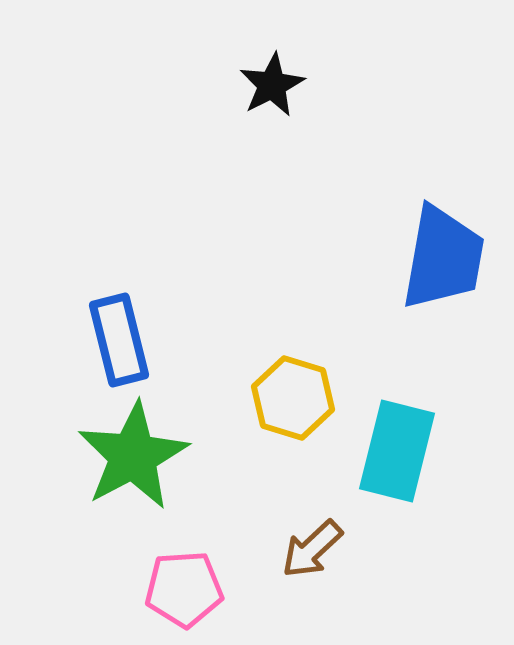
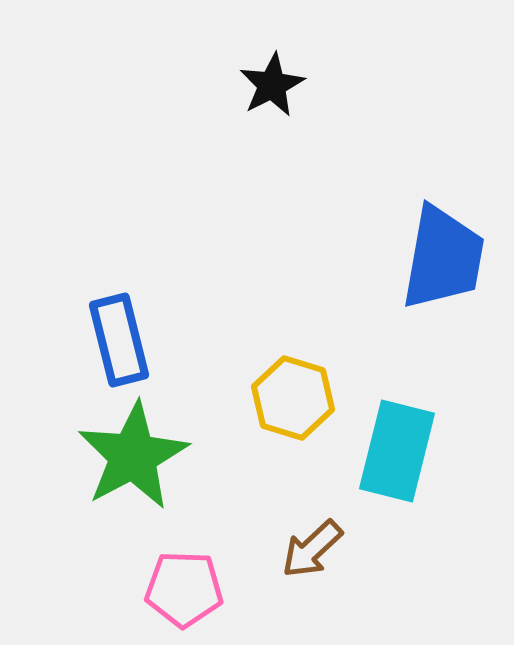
pink pentagon: rotated 6 degrees clockwise
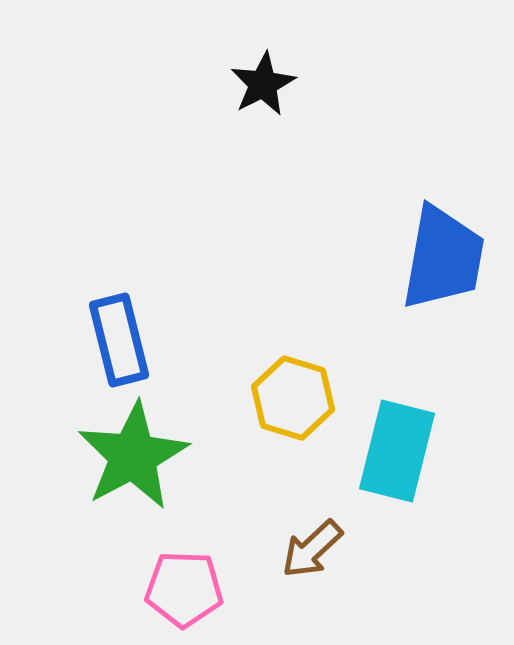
black star: moved 9 px left, 1 px up
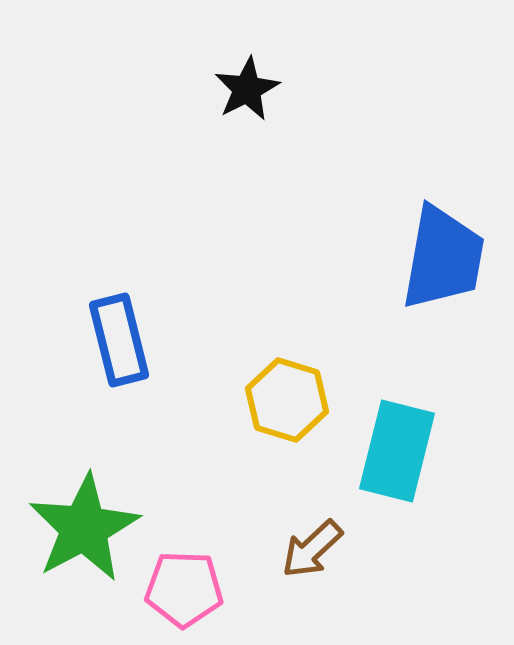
black star: moved 16 px left, 5 px down
yellow hexagon: moved 6 px left, 2 px down
green star: moved 49 px left, 72 px down
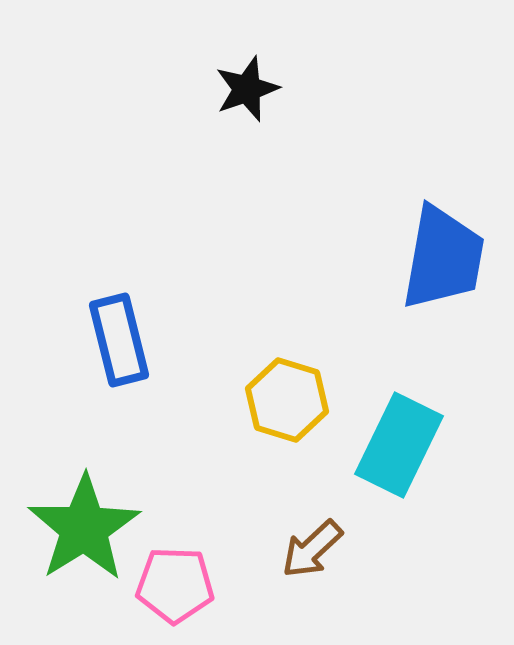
black star: rotated 8 degrees clockwise
cyan rectangle: moved 2 px right, 6 px up; rotated 12 degrees clockwise
green star: rotated 4 degrees counterclockwise
pink pentagon: moved 9 px left, 4 px up
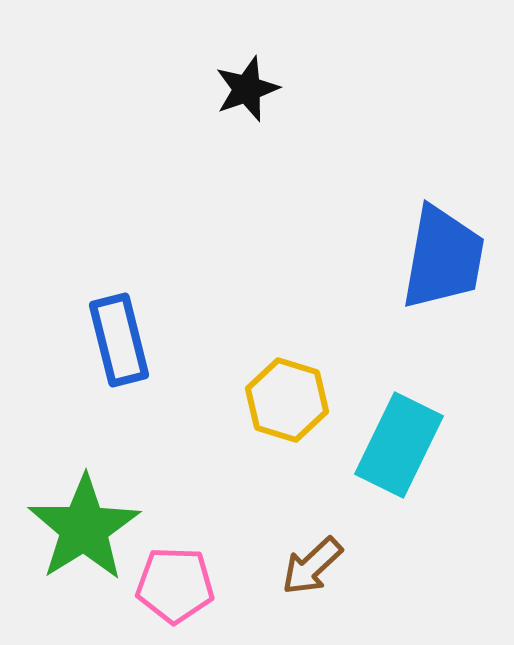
brown arrow: moved 17 px down
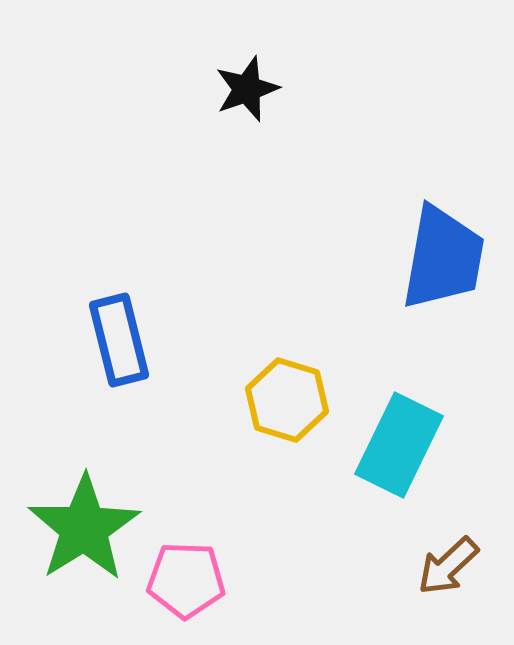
brown arrow: moved 136 px right
pink pentagon: moved 11 px right, 5 px up
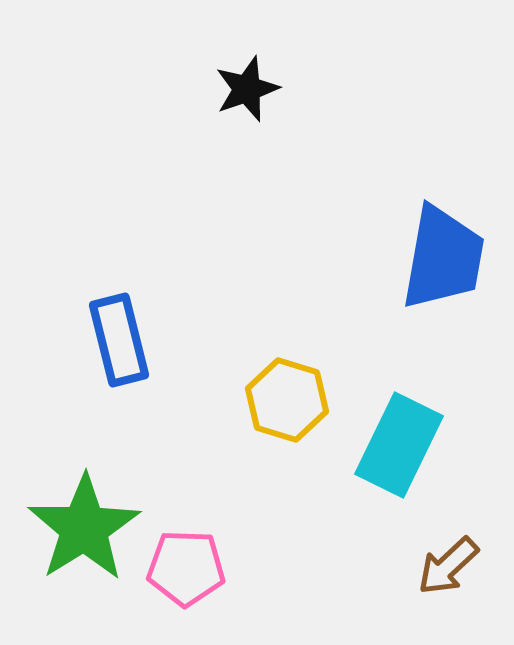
pink pentagon: moved 12 px up
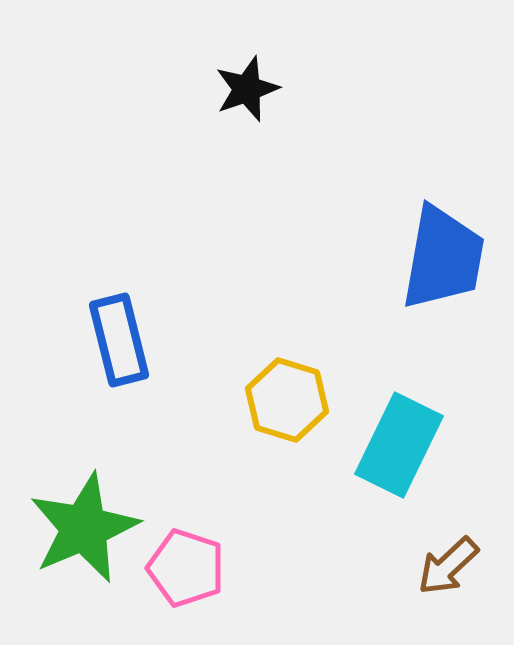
green star: rotated 9 degrees clockwise
pink pentagon: rotated 16 degrees clockwise
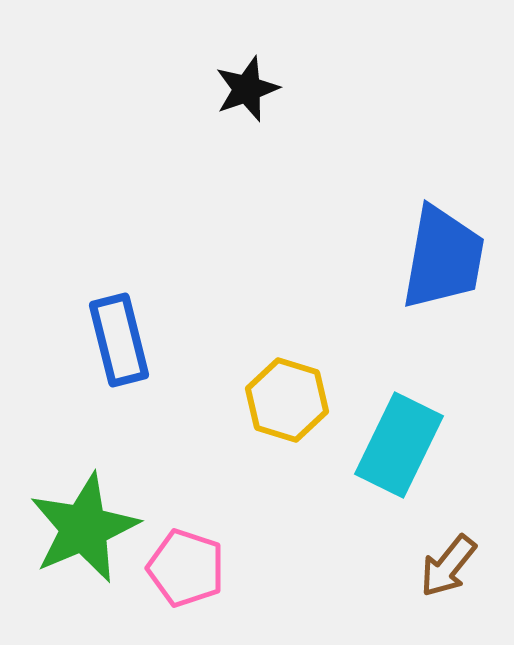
brown arrow: rotated 8 degrees counterclockwise
